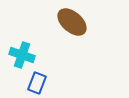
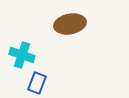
brown ellipse: moved 2 px left, 2 px down; rotated 52 degrees counterclockwise
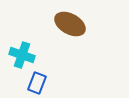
brown ellipse: rotated 40 degrees clockwise
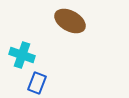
brown ellipse: moved 3 px up
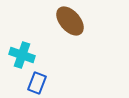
brown ellipse: rotated 20 degrees clockwise
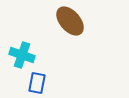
blue rectangle: rotated 10 degrees counterclockwise
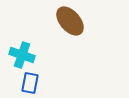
blue rectangle: moved 7 px left
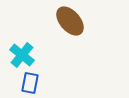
cyan cross: rotated 20 degrees clockwise
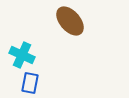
cyan cross: rotated 15 degrees counterclockwise
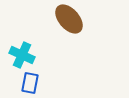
brown ellipse: moved 1 px left, 2 px up
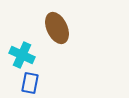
brown ellipse: moved 12 px left, 9 px down; rotated 16 degrees clockwise
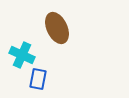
blue rectangle: moved 8 px right, 4 px up
